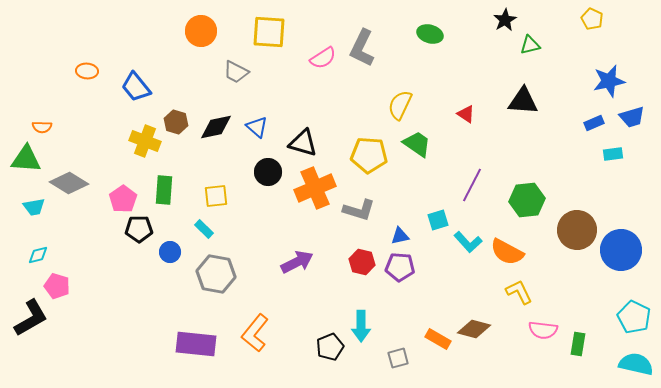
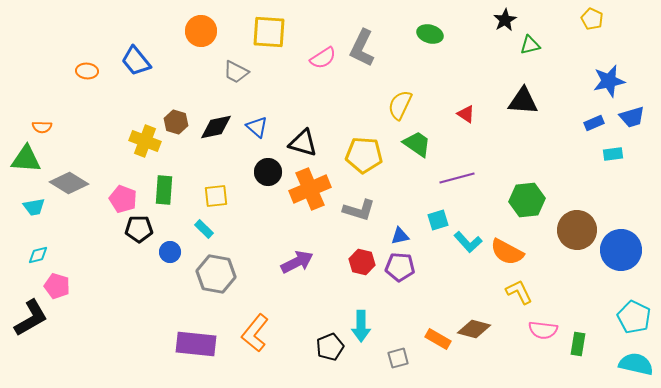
blue trapezoid at (136, 87): moved 26 px up
yellow pentagon at (369, 155): moved 5 px left
purple line at (472, 185): moved 15 px left, 7 px up; rotated 48 degrees clockwise
orange cross at (315, 188): moved 5 px left, 1 px down
pink pentagon at (123, 199): rotated 16 degrees counterclockwise
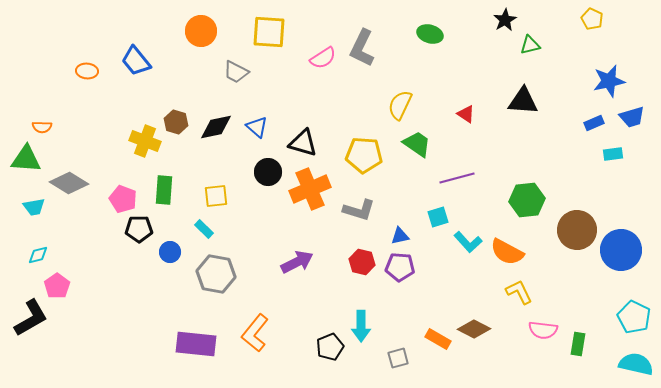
cyan square at (438, 220): moved 3 px up
pink pentagon at (57, 286): rotated 20 degrees clockwise
brown diamond at (474, 329): rotated 12 degrees clockwise
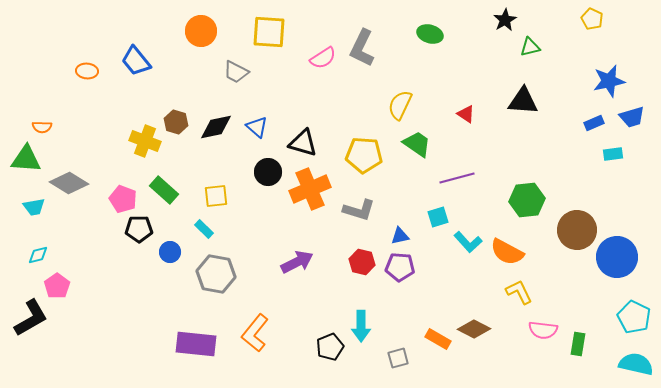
green triangle at (530, 45): moved 2 px down
green rectangle at (164, 190): rotated 52 degrees counterclockwise
blue circle at (621, 250): moved 4 px left, 7 px down
